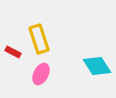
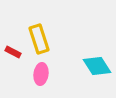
pink ellipse: rotated 20 degrees counterclockwise
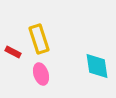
cyan diamond: rotated 24 degrees clockwise
pink ellipse: rotated 25 degrees counterclockwise
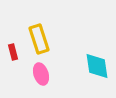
red rectangle: rotated 49 degrees clockwise
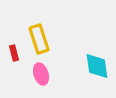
red rectangle: moved 1 px right, 1 px down
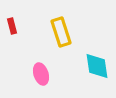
yellow rectangle: moved 22 px right, 7 px up
red rectangle: moved 2 px left, 27 px up
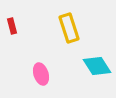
yellow rectangle: moved 8 px right, 4 px up
cyan diamond: rotated 24 degrees counterclockwise
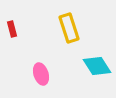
red rectangle: moved 3 px down
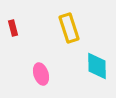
red rectangle: moved 1 px right, 1 px up
cyan diamond: rotated 32 degrees clockwise
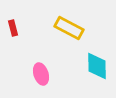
yellow rectangle: rotated 44 degrees counterclockwise
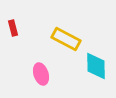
yellow rectangle: moved 3 px left, 11 px down
cyan diamond: moved 1 px left
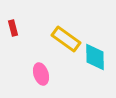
yellow rectangle: rotated 8 degrees clockwise
cyan diamond: moved 1 px left, 9 px up
